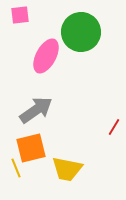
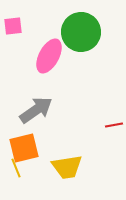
pink square: moved 7 px left, 11 px down
pink ellipse: moved 3 px right
red line: moved 2 px up; rotated 48 degrees clockwise
orange square: moved 7 px left
yellow trapezoid: moved 2 px up; rotated 20 degrees counterclockwise
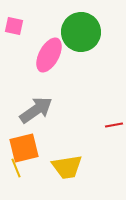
pink square: moved 1 px right; rotated 18 degrees clockwise
pink ellipse: moved 1 px up
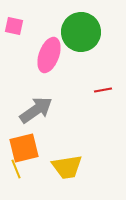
pink ellipse: rotated 8 degrees counterclockwise
red line: moved 11 px left, 35 px up
yellow line: moved 1 px down
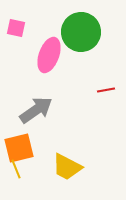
pink square: moved 2 px right, 2 px down
red line: moved 3 px right
orange square: moved 5 px left
yellow trapezoid: rotated 36 degrees clockwise
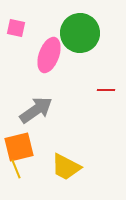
green circle: moved 1 px left, 1 px down
red line: rotated 12 degrees clockwise
orange square: moved 1 px up
yellow trapezoid: moved 1 px left
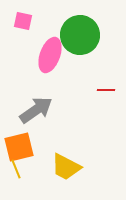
pink square: moved 7 px right, 7 px up
green circle: moved 2 px down
pink ellipse: moved 1 px right
